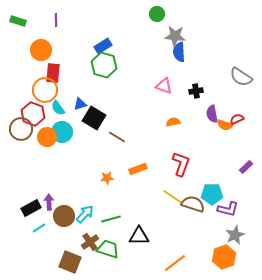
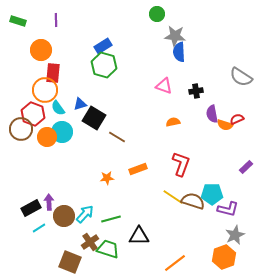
brown semicircle at (193, 204): moved 3 px up
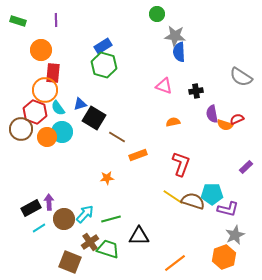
red hexagon at (33, 114): moved 2 px right, 2 px up
orange rectangle at (138, 169): moved 14 px up
brown circle at (64, 216): moved 3 px down
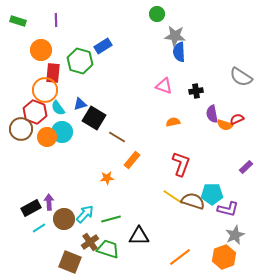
green hexagon at (104, 65): moved 24 px left, 4 px up
orange rectangle at (138, 155): moved 6 px left, 5 px down; rotated 30 degrees counterclockwise
orange line at (175, 263): moved 5 px right, 6 px up
